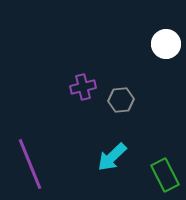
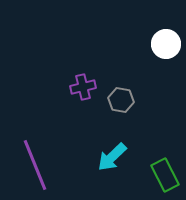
gray hexagon: rotated 15 degrees clockwise
purple line: moved 5 px right, 1 px down
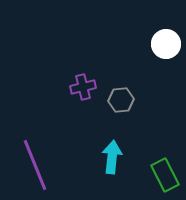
gray hexagon: rotated 15 degrees counterclockwise
cyan arrow: rotated 140 degrees clockwise
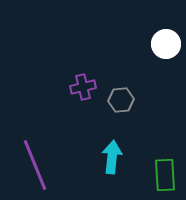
green rectangle: rotated 24 degrees clockwise
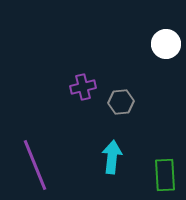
gray hexagon: moved 2 px down
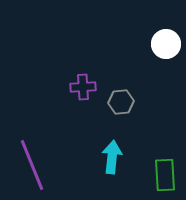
purple cross: rotated 10 degrees clockwise
purple line: moved 3 px left
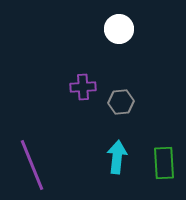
white circle: moved 47 px left, 15 px up
cyan arrow: moved 5 px right
green rectangle: moved 1 px left, 12 px up
